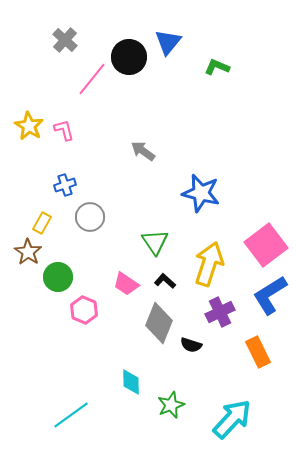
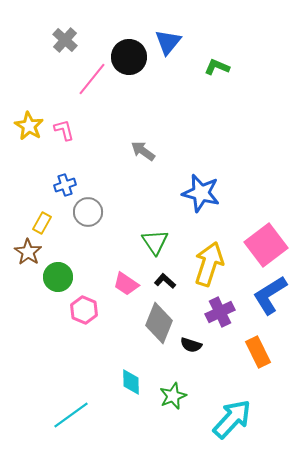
gray circle: moved 2 px left, 5 px up
green star: moved 2 px right, 9 px up
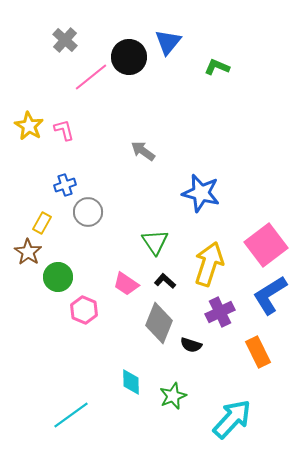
pink line: moved 1 px left, 2 px up; rotated 12 degrees clockwise
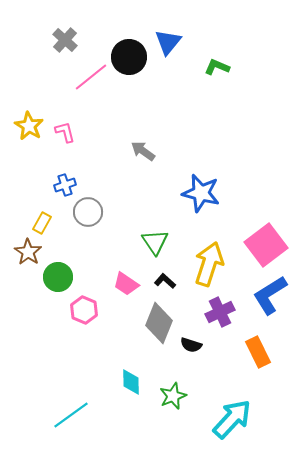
pink L-shape: moved 1 px right, 2 px down
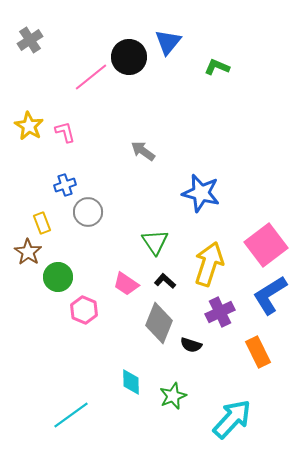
gray cross: moved 35 px left; rotated 15 degrees clockwise
yellow rectangle: rotated 50 degrees counterclockwise
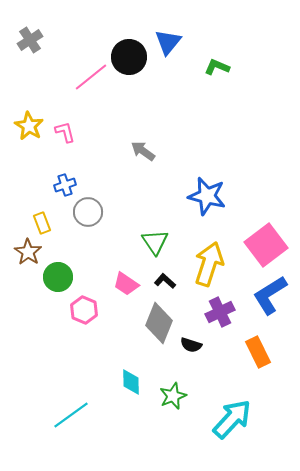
blue star: moved 6 px right, 3 px down
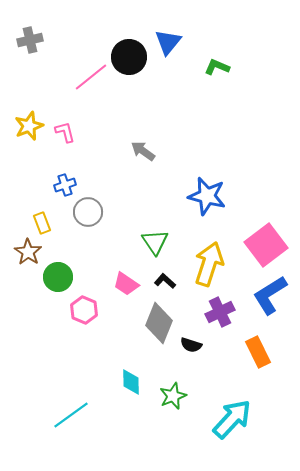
gray cross: rotated 20 degrees clockwise
yellow star: rotated 20 degrees clockwise
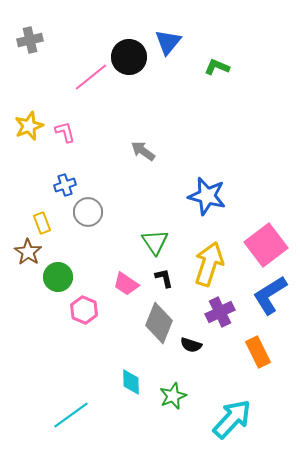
black L-shape: moved 1 px left, 3 px up; rotated 35 degrees clockwise
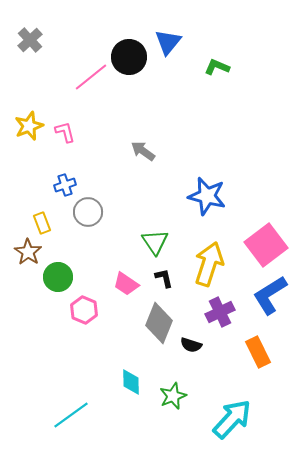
gray cross: rotated 30 degrees counterclockwise
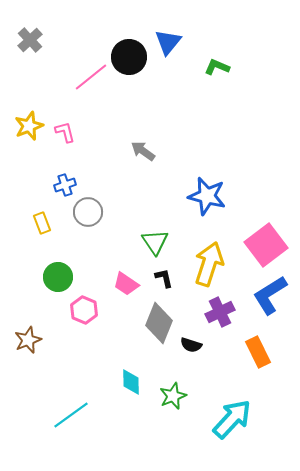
brown star: moved 88 px down; rotated 16 degrees clockwise
